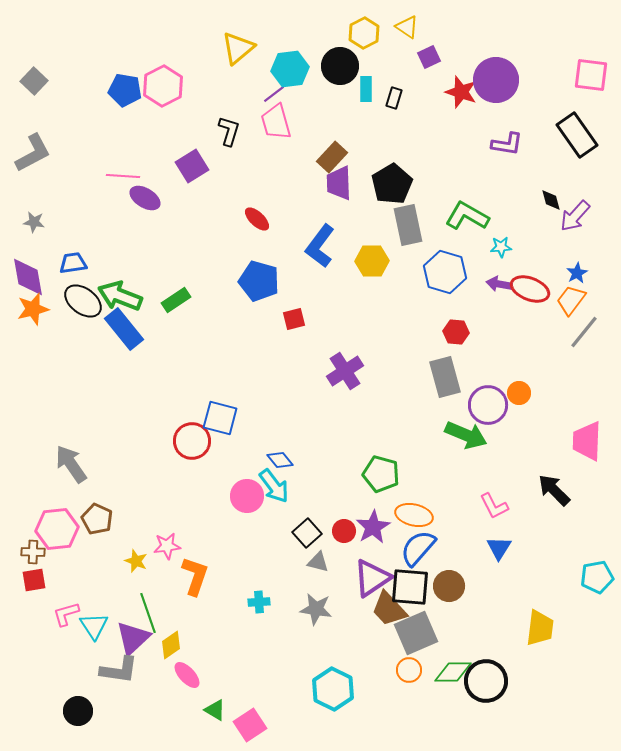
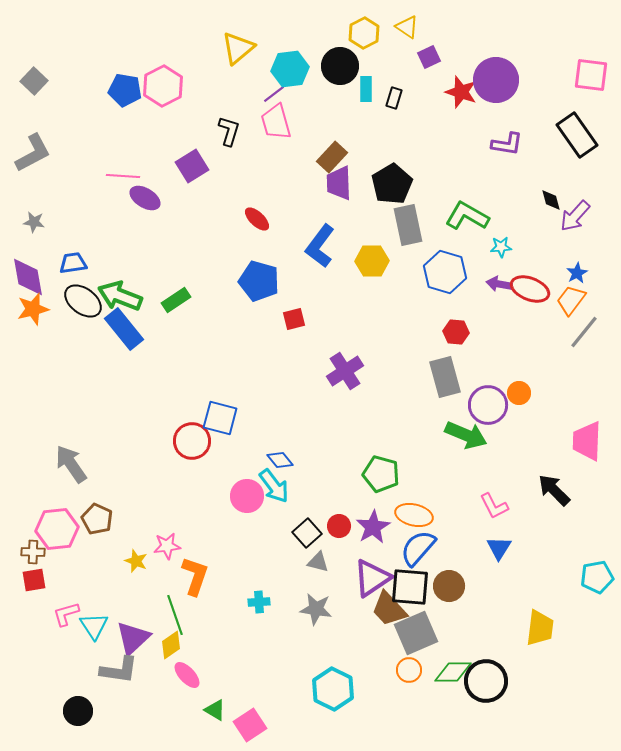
red circle at (344, 531): moved 5 px left, 5 px up
green line at (148, 613): moved 27 px right, 2 px down
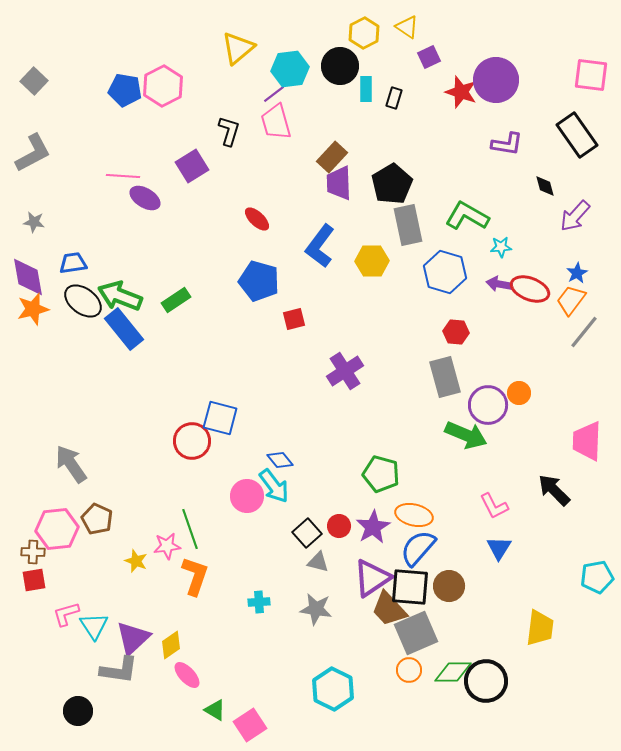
black diamond at (551, 200): moved 6 px left, 14 px up
green line at (175, 615): moved 15 px right, 86 px up
